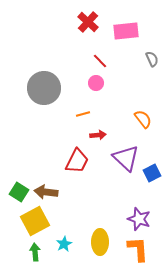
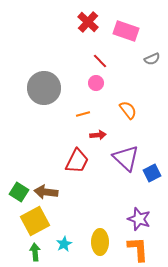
pink rectangle: rotated 25 degrees clockwise
gray semicircle: rotated 91 degrees clockwise
orange semicircle: moved 15 px left, 9 px up
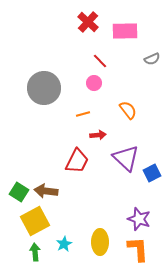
pink rectangle: moved 1 px left; rotated 20 degrees counterclockwise
pink circle: moved 2 px left
brown arrow: moved 1 px up
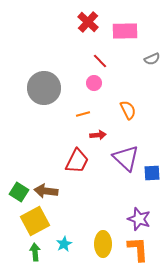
orange semicircle: rotated 12 degrees clockwise
blue square: rotated 24 degrees clockwise
yellow ellipse: moved 3 px right, 2 px down
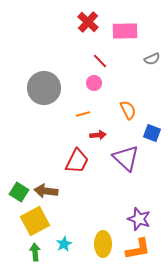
blue square: moved 40 px up; rotated 24 degrees clockwise
orange L-shape: rotated 84 degrees clockwise
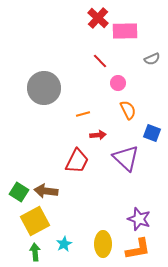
red cross: moved 10 px right, 4 px up
pink circle: moved 24 px right
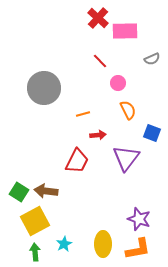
purple triangle: rotated 24 degrees clockwise
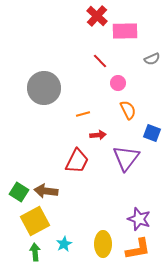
red cross: moved 1 px left, 2 px up
